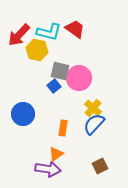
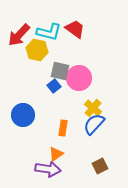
blue circle: moved 1 px down
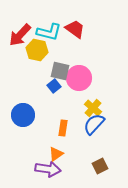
red arrow: moved 1 px right
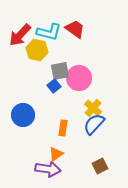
gray square: rotated 24 degrees counterclockwise
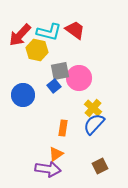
red trapezoid: moved 1 px down
blue circle: moved 20 px up
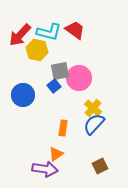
purple arrow: moved 3 px left
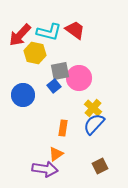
yellow hexagon: moved 2 px left, 3 px down
